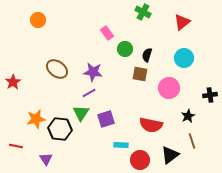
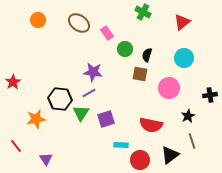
brown ellipse: moved 22 px right, 46 px up
black hexagon: moved 30 px up
red line: rotated 40 degrees clockwise
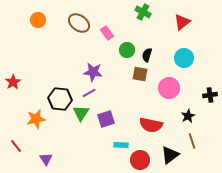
green circle: moved 2 px right, 1 px down
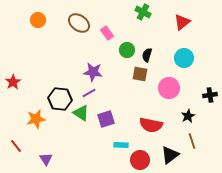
green triangle: rotated 30 degrees counterclockwise
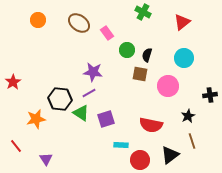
pink circle: moved 1 px left, 2 px up
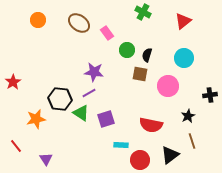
red triangle: moved 1 px right, 1 px up
purple star: moved 1 px right
